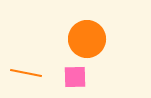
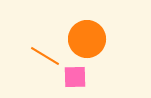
orange line: moved 19 px right, 17 px up; rotated 20 degrees clockwise
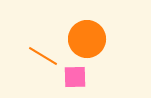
orange line: moved 2 px left
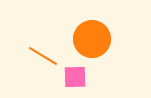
orange circle: moved 5 px right
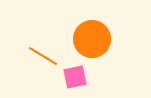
pink square: rotated 10 degrees counterclockwise
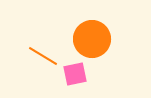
pink square: moved 3 px up
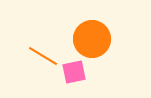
pink square: moved 1 px left, 2 px up
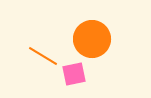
pink square: moved 2 px down
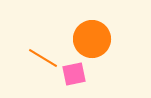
orange line: moved 2 px down
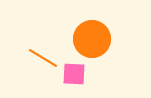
pink square: rotated 15 degrees clockwise
